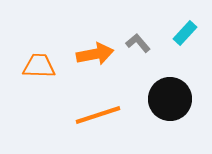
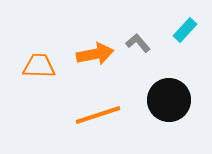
cyan rectangle: moved 3 px up
black circle: moved 1 px left, 1 px down
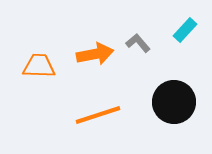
black circle: moved 5 px right, 2 px down
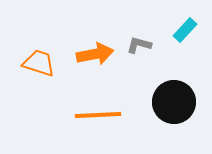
gray L-shape: moved 1 px right, 2 px down; rotated 35 degrees counterclockwise
orange trapezoid: moved 3 px up; rotated 16 degrees clockwise
orange line: rotated 15 degrees clockwise
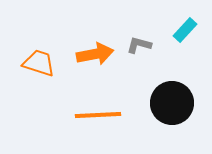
black circle: moved 2 px left, 1 px down
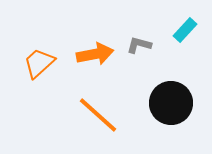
orange trapezoid: rotated 60 degrees counterclockwise
black circle: moved 1 px left
orange line: rotated 45 degrees clockwise
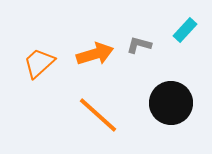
orange arrow: rotated 6 degrees counterclockwise
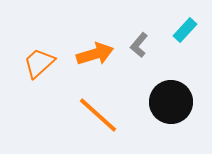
gray L-shape: rotated 65 degrees counterclockwise
black circle: moved 1 px up
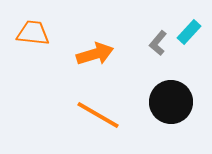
cyan rectangle: moved 4 px right, 2 px down
gray L-shape: moved 19 px right, 2 px up
orange trapezoid: moved 6 px left, 30 px up; rotated 48 degrees clockwise
orange line: rotated 12 degrees counterclockwise
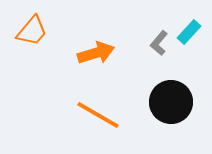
orange trapezoid: moved 1 px left, 2 px up; rotated 124 degrees clockwise
gray L-shape: moved 1 px right
orange arrow: moved 1 px right, 1 px up
